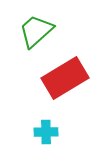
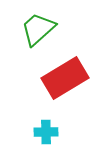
green trapezoid: moved 2 px right, 2 px up
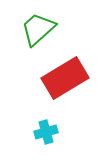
cyan cross: rotated 15 degrees counterclockwise
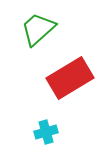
red rectangle: moved 5 px right
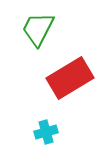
green trapezoid: rotated 21 degrees counterclockwise
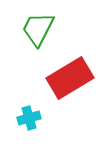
cyan cross: moved 17 px left, 14 px up
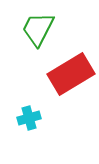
red rectangle: moved 1 px right, 4 px up
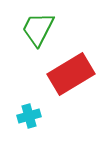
cyan cross: moved 2 px up
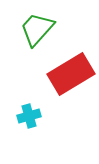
green trapezoid: moved 1 px left; rotated 15 degrees clockwise
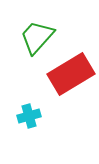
green trapezoid: moved 8 px down
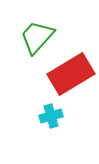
cyan cross: moved 22 px right
